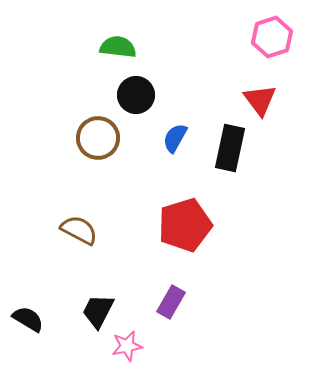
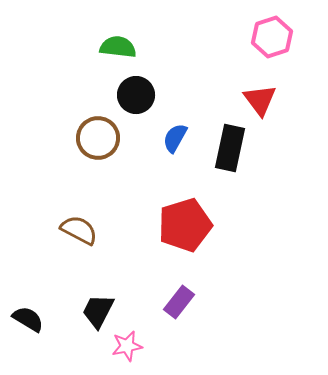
purple rectangle: moved 8 px right; rotated 8 degrees clockwise
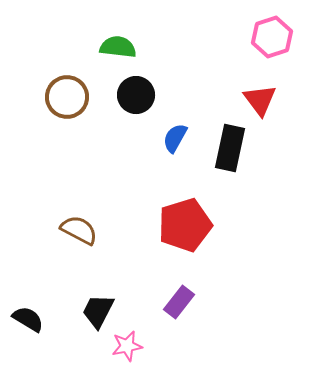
brown circle: moved 31 px left, 41 px up
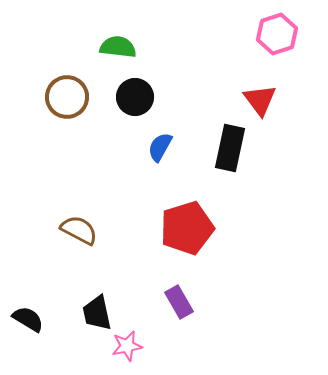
pink hexagon: moved 5 px right, 3 px up
black circle: moved 1 px left, 2 px down
blue semicircle: moved 15 px left, 9 px down
red pentagon: moved 2 px right, 3 px down
purple rectangle: rotated 68 degrees counterclockwise
black trapezoid: moved 1 px left, 2 px down; rotated 39 degrees counterclockwise
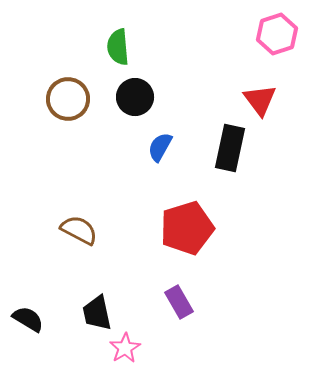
green semicircle: rotated 102 degrees counterclockwise
brown circle: moved 1 px right, 2 px down
pink star: moved 2 px left, 2 px down; rotated 20 degrees counterclockwise
